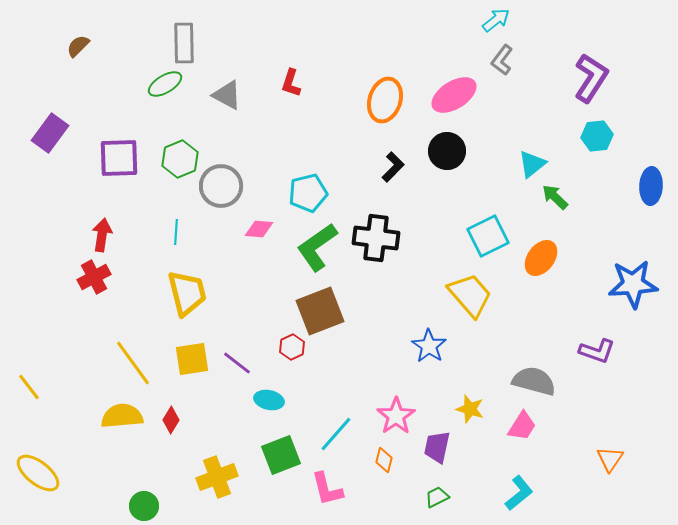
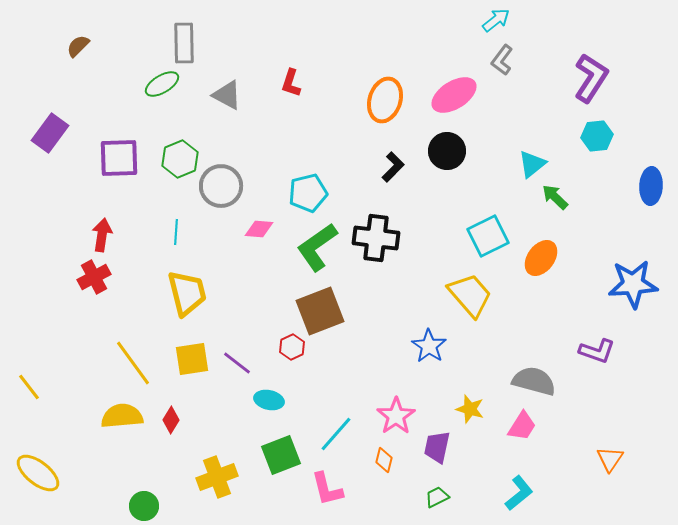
green ellipse at (165, 84): moved 3 px left
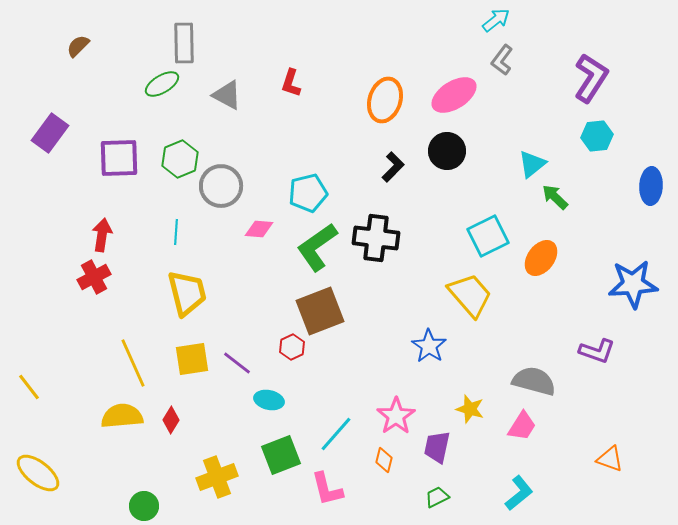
yellow line at (133, 363): rotated 12 degrees clockwise
orange triangle at (610, 459): rotated 44 degrees counterclockwise
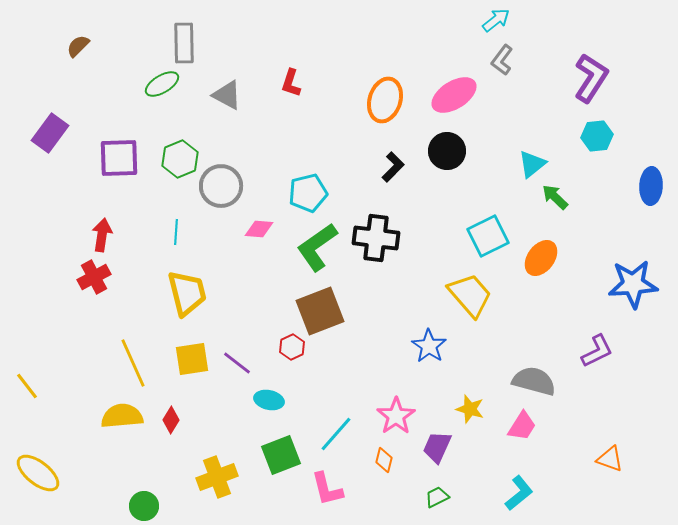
purple L-shape at (597, 351): rotated 45 degrees counterclockwise
yellow line at (29, 387): moved 2 px left, 1 px up
purple trapezoid at (437, 447): rotated 12 degrees clockwise
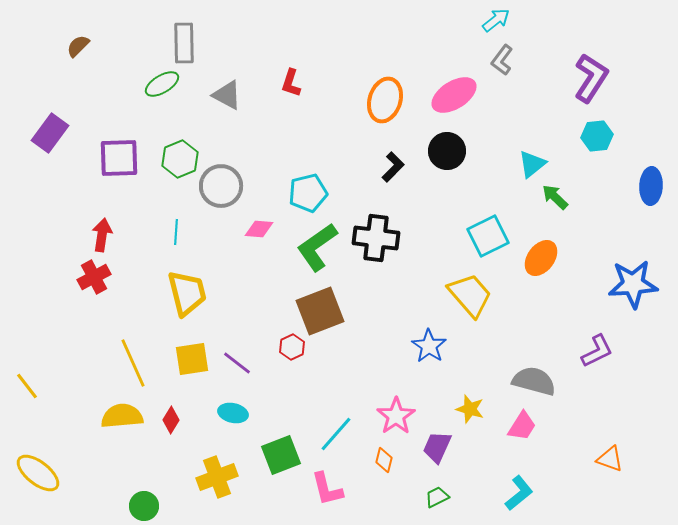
cyan ellipse at (269, 400): moved 36 px left, 13 px down
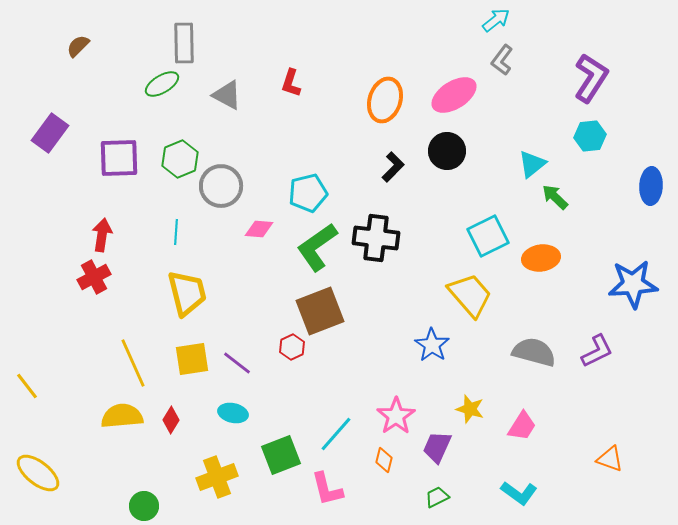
cyan hexagon at (597, 136): moved 7 px left
orange ellipse at (541, 258): rotated 45 degrees clockwise
blue star at (429, 346): moved 3 px right, 1 px up
gray semicircle at (534, 381): moved 29 px up
cyan L-shape at (519, 493): rotated 75 degrees clockwise
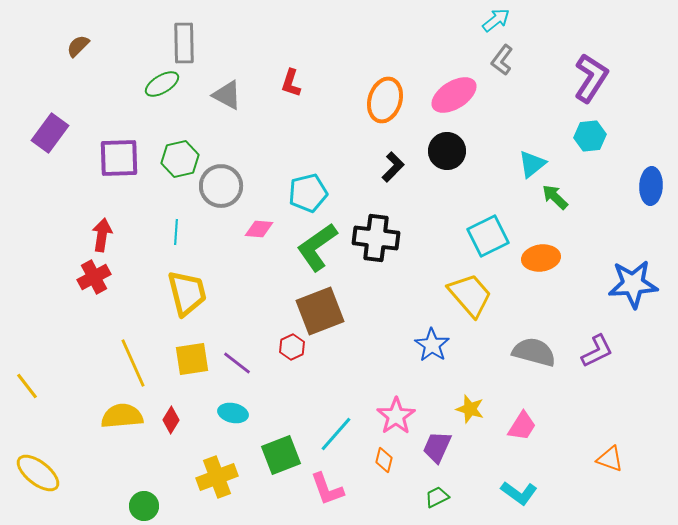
green hexagon at (180, 159): rotated 9 degrees clockwise
pink L-shape at (327, 489): rotated 6 degrees counterclockwise
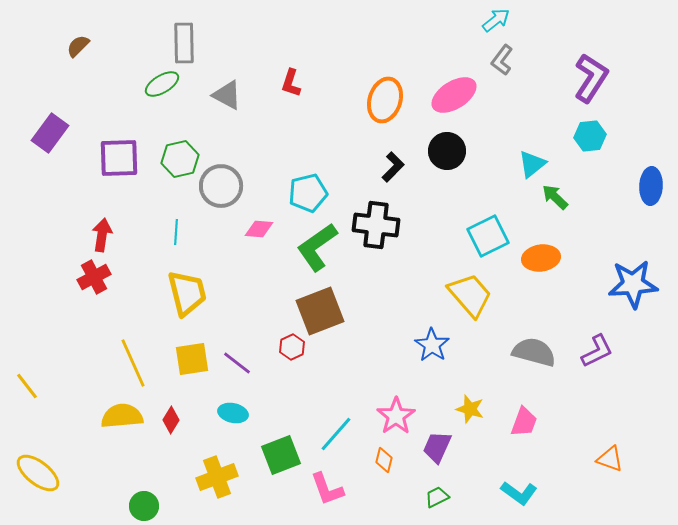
black cross at (376, 238): moved 13 px up
pink trapezoid at (522, 426): moved 2 px right, 4 px up; rotated 12 degrees counterclockwise
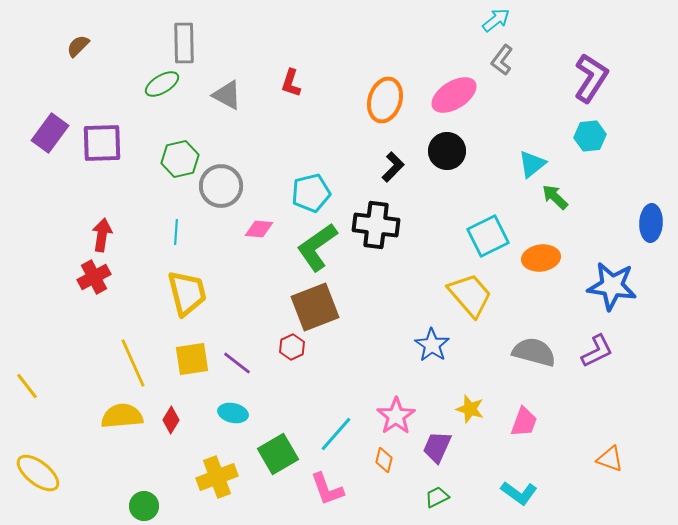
purple square at (119, 158): moved 17 px left, 15 px up
blue ellipse at (651, 186): moved 37 px down
cyan pentagon at (308, 193): moved 3 px right
blue star at (633, 284): moved 21 px left, 2 px down; rotated 12 degrees clockwise
brown square at (320, 311): moved 5 px left, 4 px up
green square at (281, 455): moved 3 px left, 1 px up; rotated 9 degrees counterclockwise
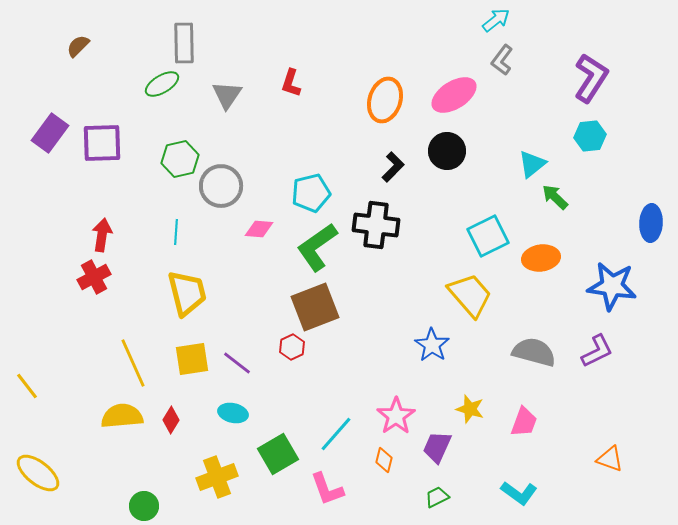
gray triangle at (227, 95): rotated 36 degrees clockwise
